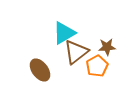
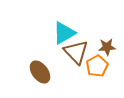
brown triangle: rotated 36 degrees counterclockwise
brown ellipse: moved 2 px down
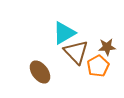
orange pentagon: moved 1 px right
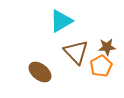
cyan triangle: moved 3 px left, 12 px up
orange pentagon: moved 3 px right
brown ellipse: rotated 15 degrees counterclockwise
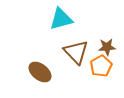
cyan triangle: moved 2 px up; rotated 15 degrees clockwise
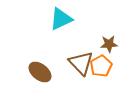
cyan triangle: rotated 10 degrees counterclockwise
brown star: moved 2 px right, 3 px up
brown triangle: moved 5 px right, 11 px down
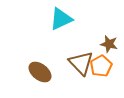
brown star: rotated 18 degrees clockwise
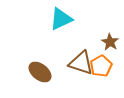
brown star: moved 1 px right, 2 px up; rotated 18 degrees clockwise
brown triangle: rotated 28 degrees counterclockwise
